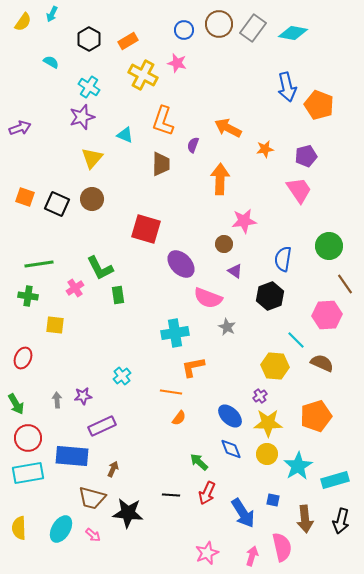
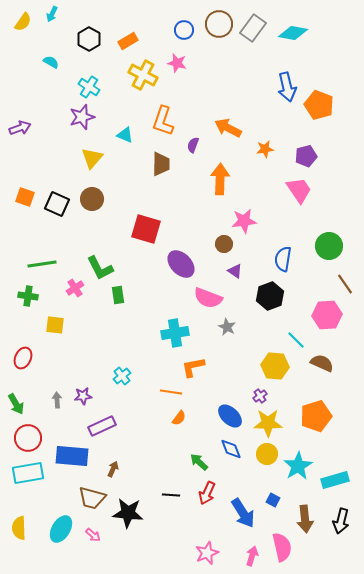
green line at (39, 264): moved 3 px right
blue square at (273, 500): rotated 16 degrees clockwise
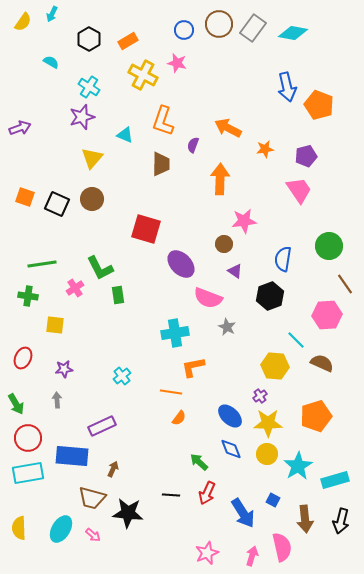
purple star at (83, 396): moved 19 px left, 27 px up
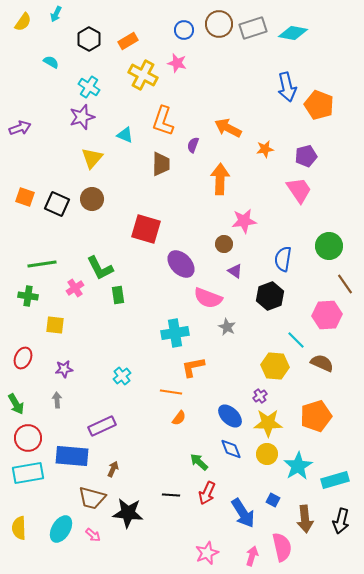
cyan arrow at (52, 14): moved 4 px right
gray rectangle at (253, 28): rotated 36 degrees clockwise
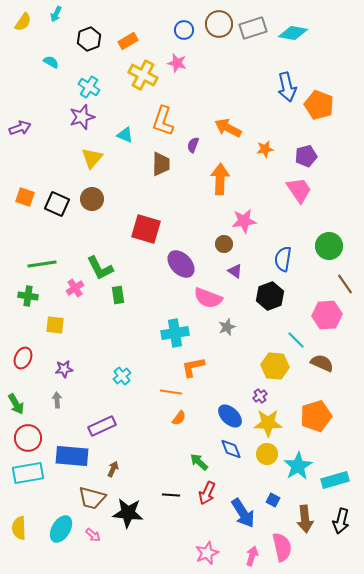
black hexagon at (89, 39): rotated 10 degrees clockwise
gray star at (227, 327): rotated 24 degrees clockwise
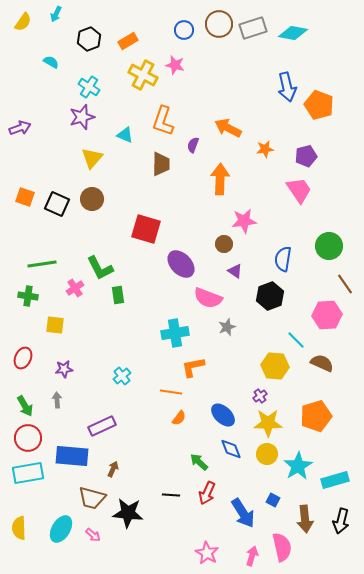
pink star at (177, 63): moved 2 px left, 2 px down
green arrow at (16, 404): moved 9 px right, 2 px down
blue ellipse at (230, 416): moved 7 px left, 1 px up
pink star at (207, 553): rotated 20 degrees counterclockwise
